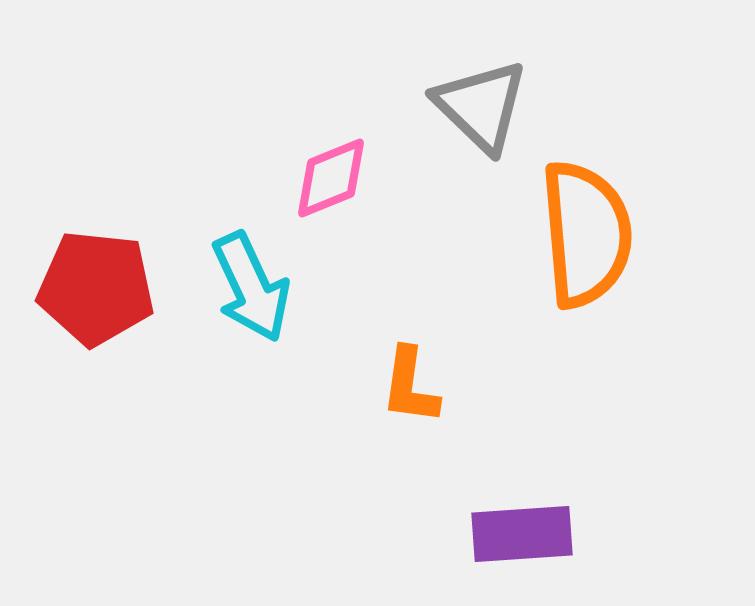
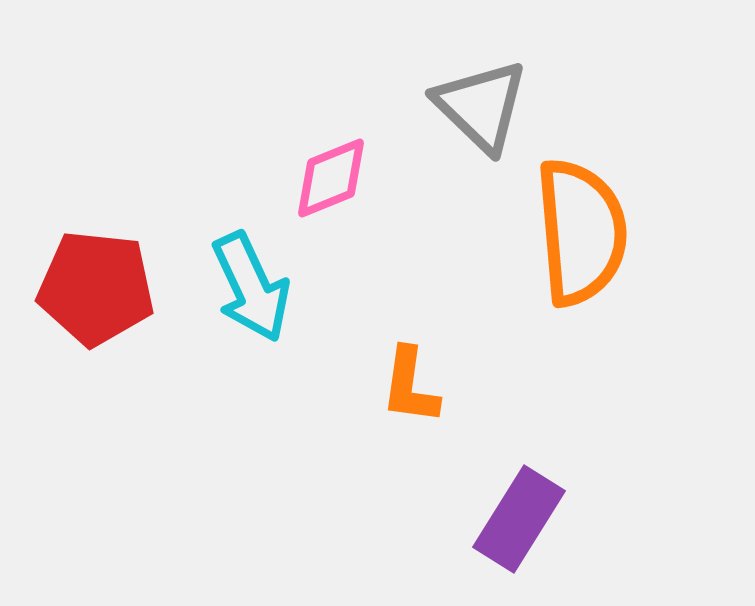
orange semicircle: moved 5 px left, 2 px up
purple rectangle: moved 3 px left, 15 px up; rotated 54 degrees counterclockwise
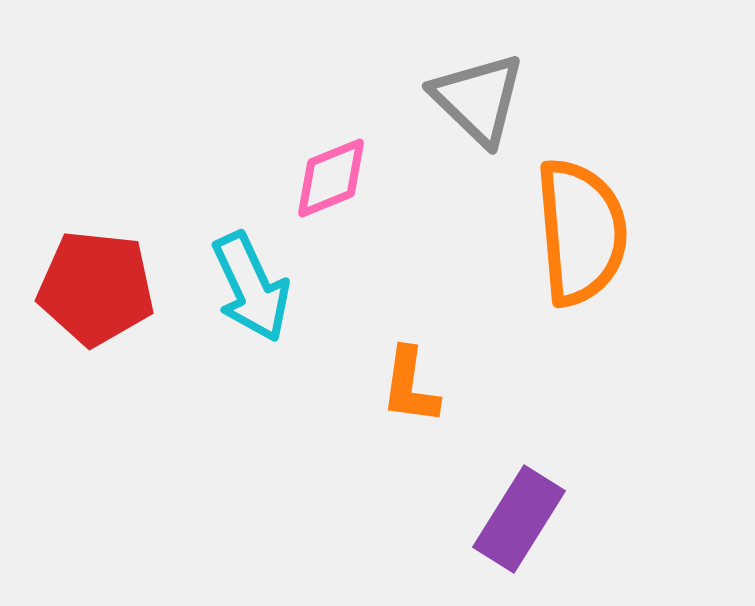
gray triangle: moved 3 px left, 7 px up
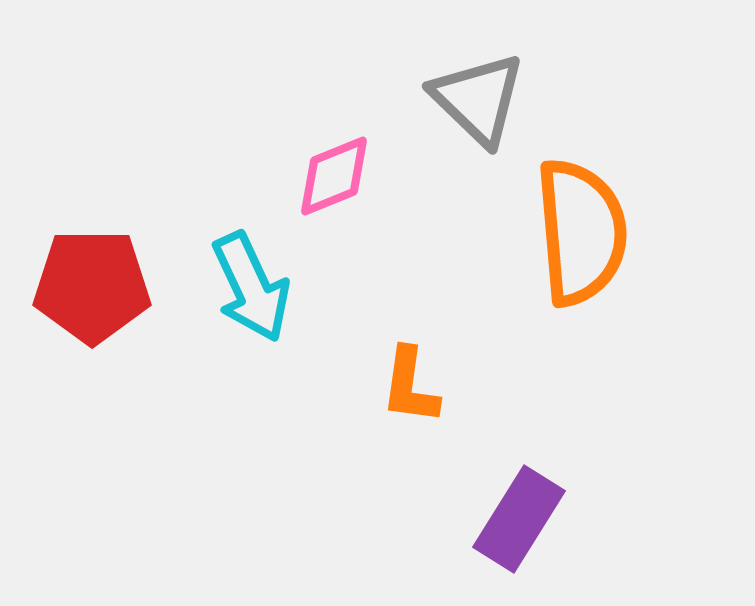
pink diamond: moved 3 px right, 2 px up
red pentagon: moved 4 px left, 2 px up; rotated 6 degrees counterclockwise
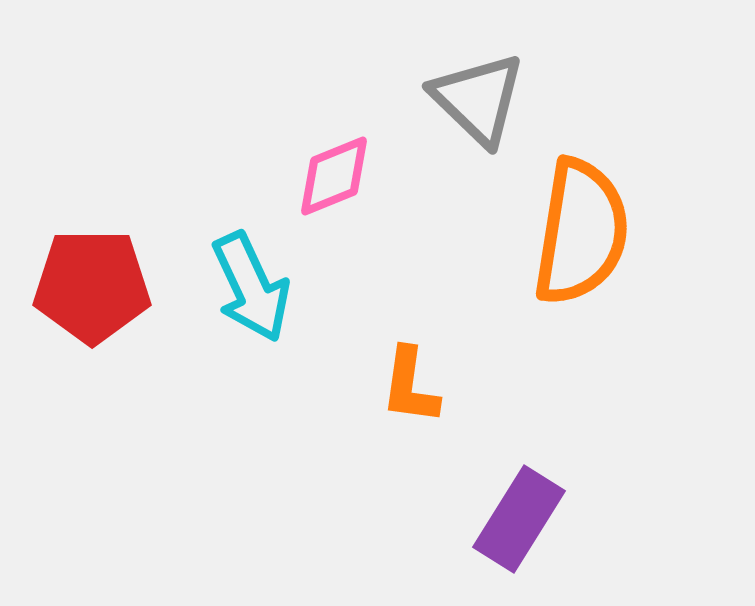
orange semicircle: rotated 14 degrees clockwise
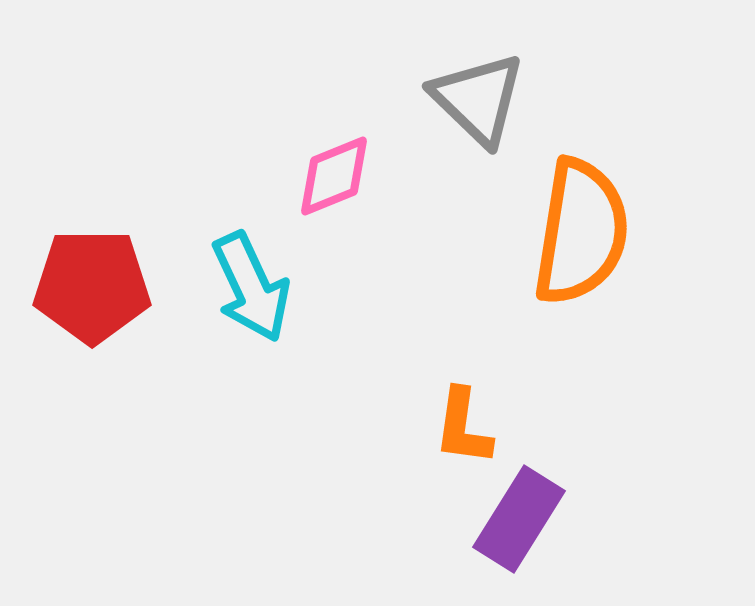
orange L-shape: moved 53 px right, 41 px down
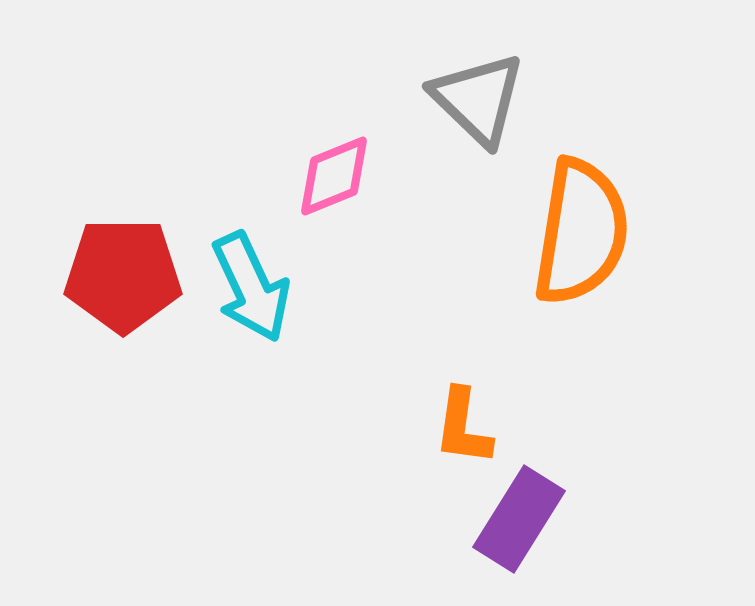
red pentagon: moved 31 px right, 11 px up
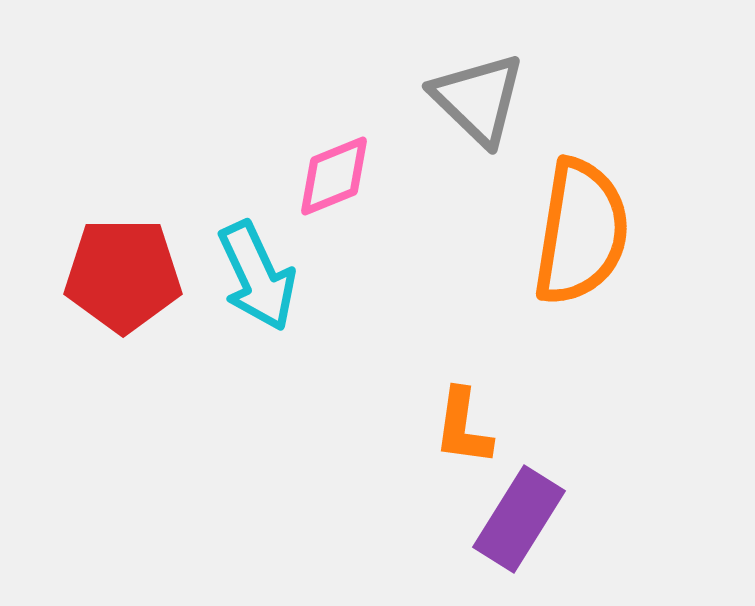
cyan arrow: moved 6 px right, 11 px up
